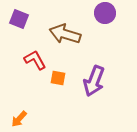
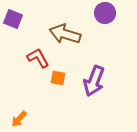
purple square: moved 6 px left
red L-shape: moved 3 px right, 2 px up
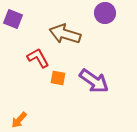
purple arrow: rotated 76 degrees counterclockwise
orange arrow: moved 1 px down
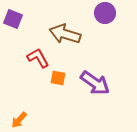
purple arrow: moved 1 px right, 2 px down
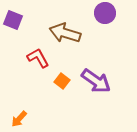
purple square: moved 1 px down
brown arrow: moved 1 px up
orange square: moved 4 px right, 3 px down; rotated 28 degrees clockwise
purple arrow: moved 1 px right, 2 px up
orange arrow: moved 1 px up
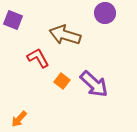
brown arrow: moved 2 px down
purple arrow: moved 2 px left, 3 px down; rotated 8 degrees clockwise
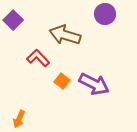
purple circle: moved 1 px down
purple square: rotated 24 degrees clockwise
red L-shape: rotated 15 degrees counterclockwise
purple arrow: rotated 16 degrees counterclockwise
orange arrow: rotated 18 degrees counterclockwise
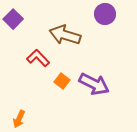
purple square: moved 1 px up
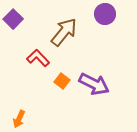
brown arrow: moved 1 px left, 3 px up; rotated 112 degrees clockwise
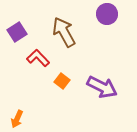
purple circle: moved 2 px right
purple square: moved 4 px right, 13 px down; rotated 12 degrees clockwise
brown arrow: rotated 68 degrees counterclockwise
purple arrow: moved 8 px right, 3 px down
orange arrow: moved 2 px left
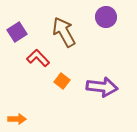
purple circle: moved 1 px left, 3 px down
purple arrow: rotated 20 degrees counterclockwise
orange arrow: rotated 114 degrees counterclockwise
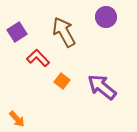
purple arrow: rotated 148 degrees counterclockwise
orange arrow: rotated 48 degrees clockwise
